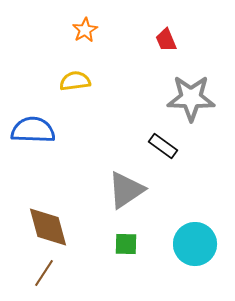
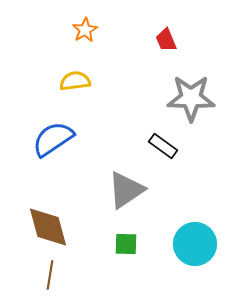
blue semicircle: moved 20 px right, 9 px down; rotated 36 degrees counterclockwise
brown line: moved 6 px right, 2 px down; rotated 24 degrees counterclockwise
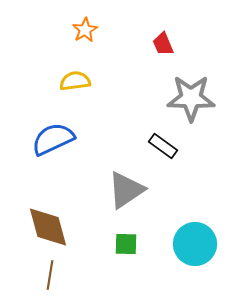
red trapezoid: moved 3 px left, 4 px down
blue semicircle: rotated 9 degrees clockwise
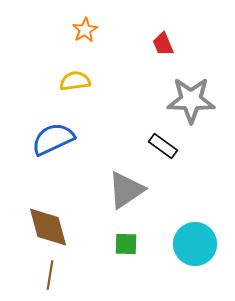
gray star: moved 2 px down
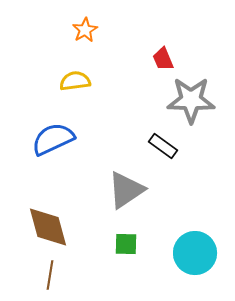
red trapezoid: moved 15 px down
cyan circle: moved 9 px down
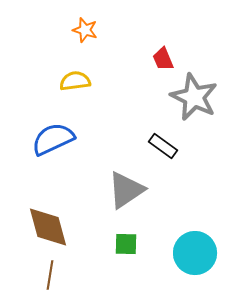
orange star: rotated 25 degrees counterclockwise
gray star: moved 3 px right, 3 px up; rotated 24 degrees clockwise
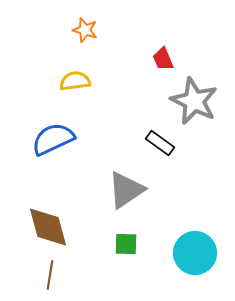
gray star: moved 4 px down
black rectangle: moved 3 px left, 3 px up
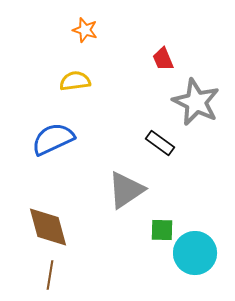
gray star: moved 2 px right, 1 px down
green square: moved 36 px right, 14 px up
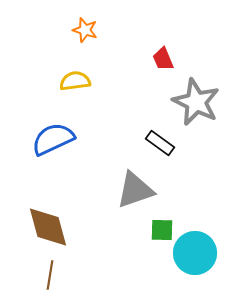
gray triangle: moved 9 px right; rotated 15 degrees clockwise
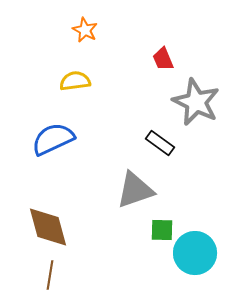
orange star: rotated 10 degrees clockwise
